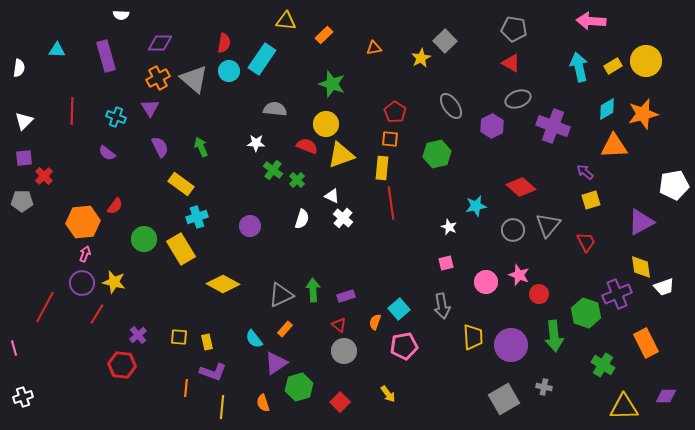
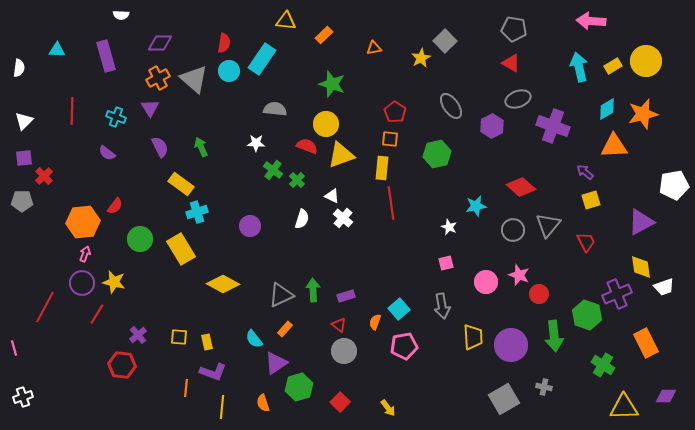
cyan cross at (197, 217): moved 5 px up
green circle at (144, 239): moved 4 px left
green hexagon at (586, 313): moved 1 px right, 2 px down
yellow arrow at (388, 394): moved 14 px down
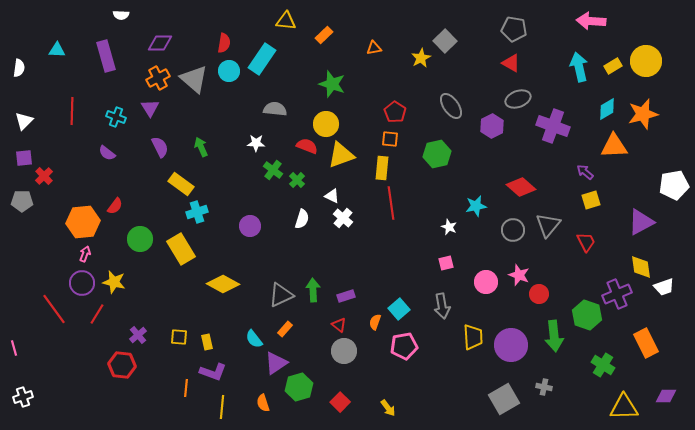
red line at (45, 307): moved 9 px right, 2 px down; rotated 64 degrees counterclockwise
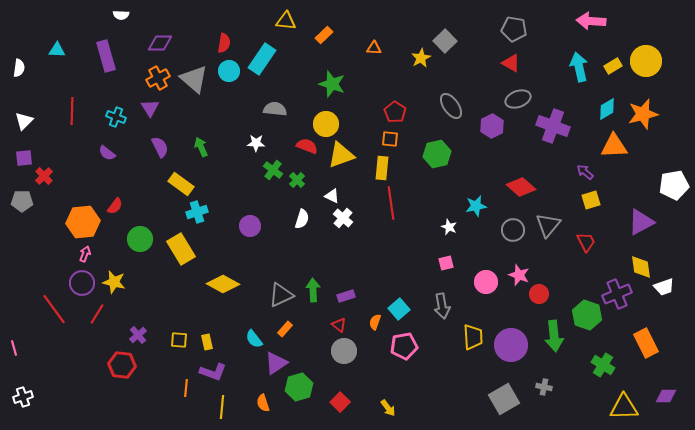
orange triangle at (374, 48): rotated 14 degrees clockwise
yellow square at (179, 337): moved 3 px down
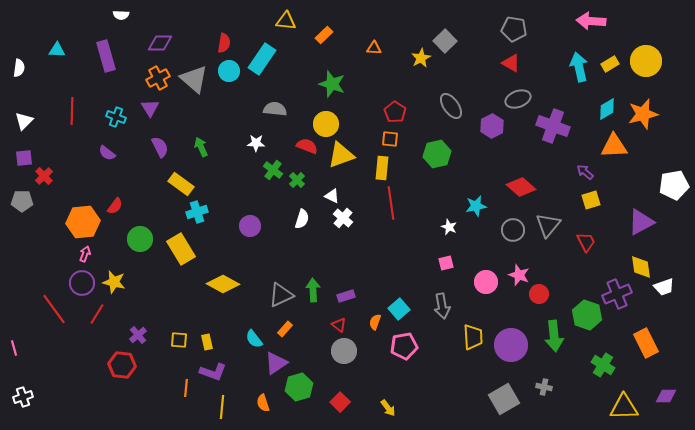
yellow rectangle at (613, 66): moved 3 px left, 2 px up
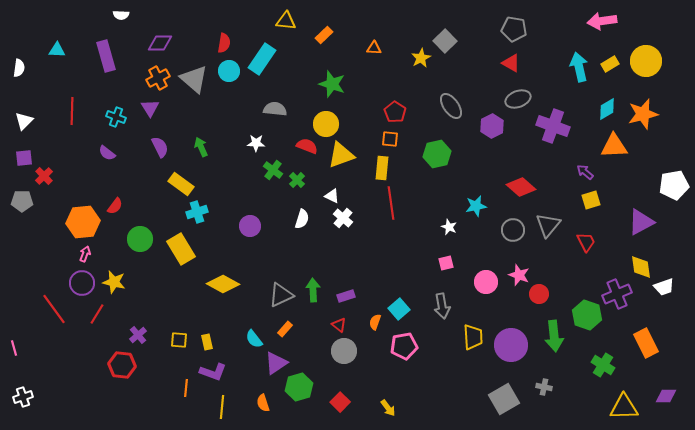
pink arrow at (591, 21): moved 11 px right; rotated 12 degrees counterclockwise
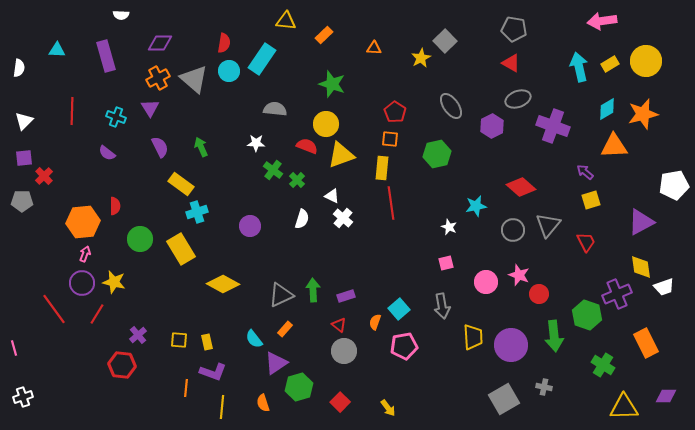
red semicircle at (115, 206): rotated 36 degrees counterclockwise
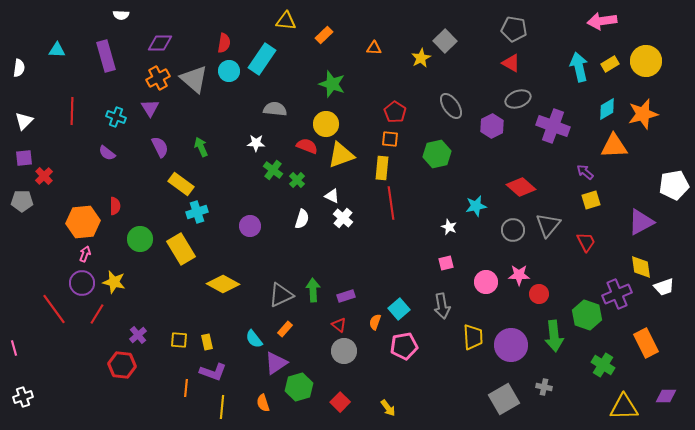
pink star at (519, 275): rotated 20 degrees counterclockwise
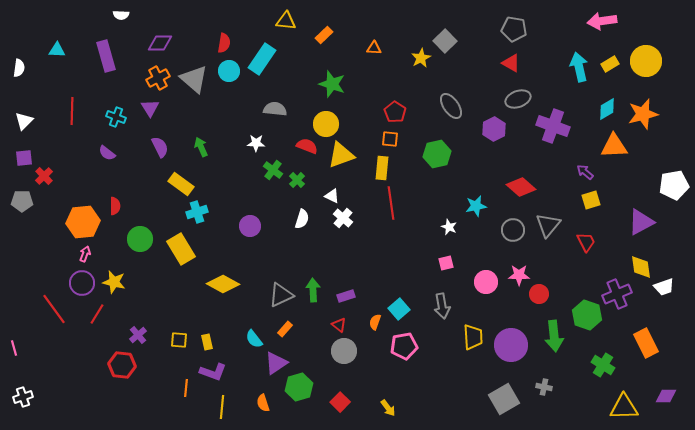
purple hexagon at (492, 126): moved 2 px right, 3 px down
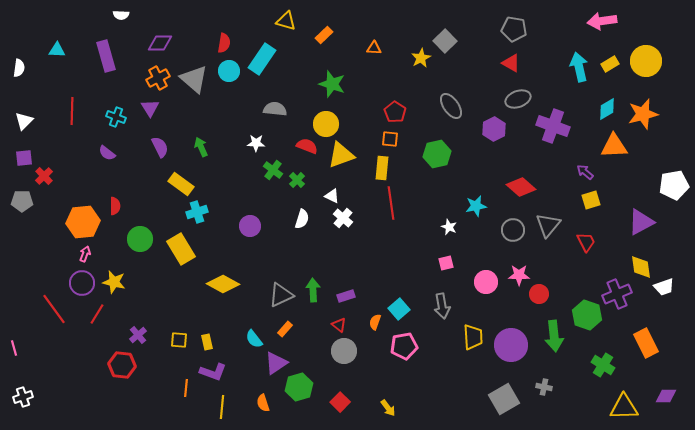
yellow triangle at (286, 21): rotated 10 degrees clockwise
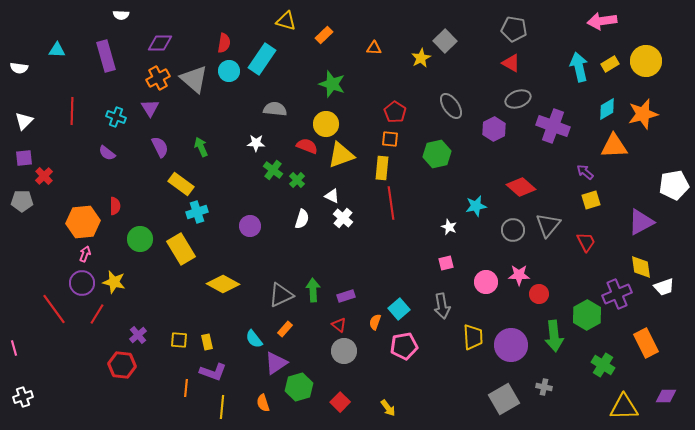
white semicircle at (19, 68): rotated 90 degrees clockwise
green hexagon at (587, 315): rotated 12 degrees clockwise
